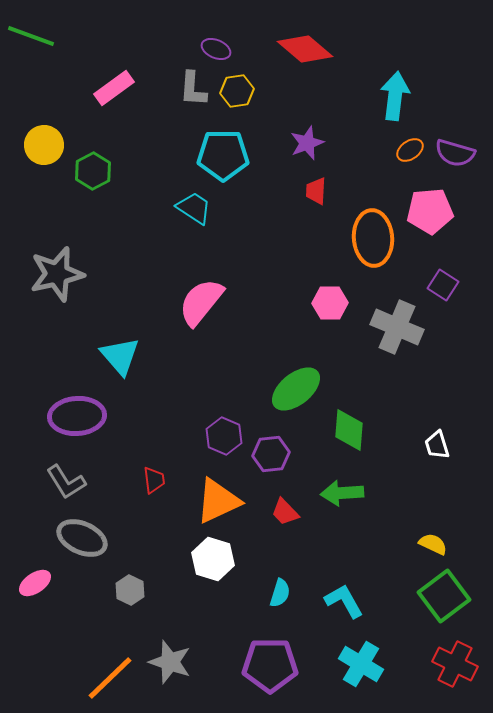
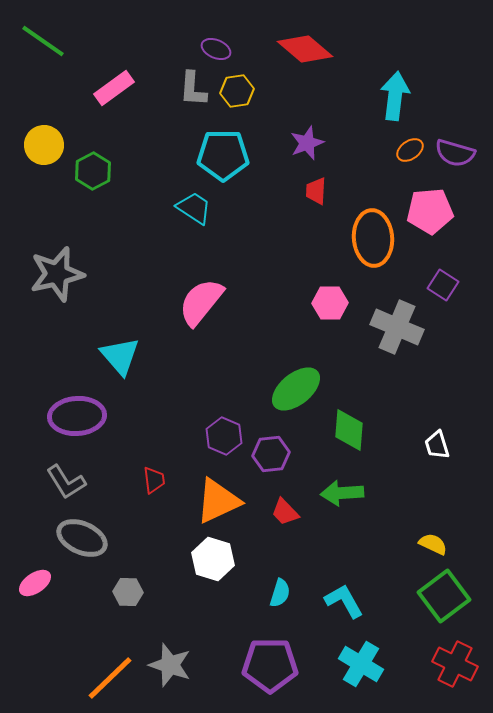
green line at (31, 36): moved 12 px right, 5 px down; rotated 15 degrees clockwise
gray hexagon at (130, 590): moved 2 px left, 2 px down; rotated 24 degrees counterclockwise
gray star at (170, 662): moved 3 px down
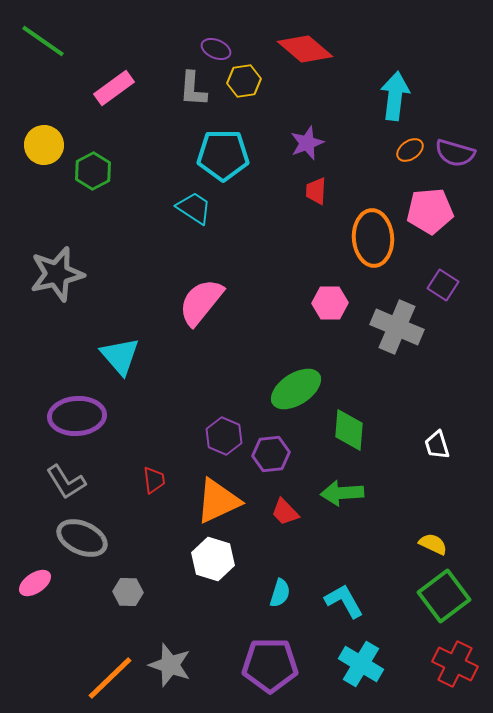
yellow hexagon at (237, 91): moved 7 px right, 10 px up
green ellipse at (296, 389): rotated 6 degrees clockwise
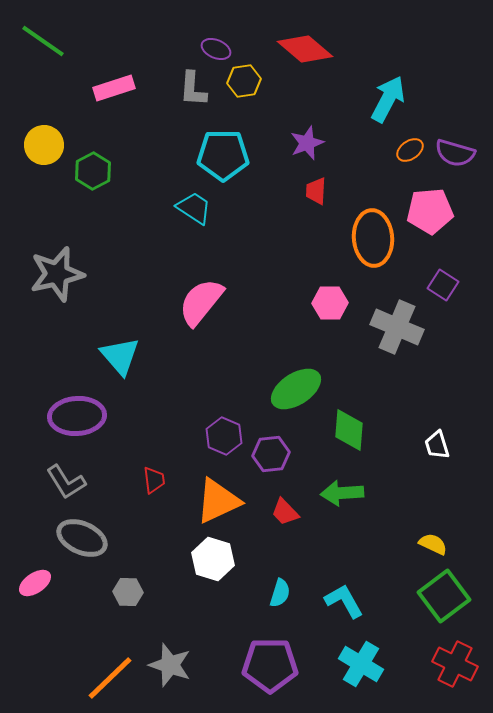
pink rectangle at (114, 88): rotated 18 degrees clockwise
cyan arrow at (395, 96): moved 7 px left, 3 px down; rotated 21 degrees clockwise
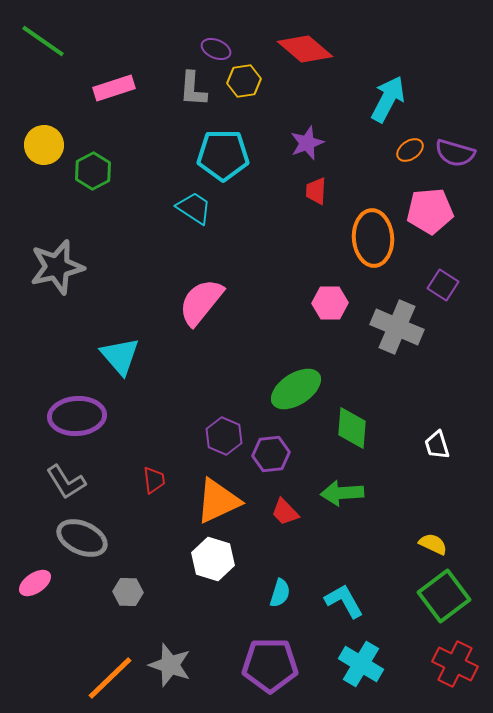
gray star at (57, 274): moved 7 px up
green diamond at (349, 430): moved 3 px right, 2 px up
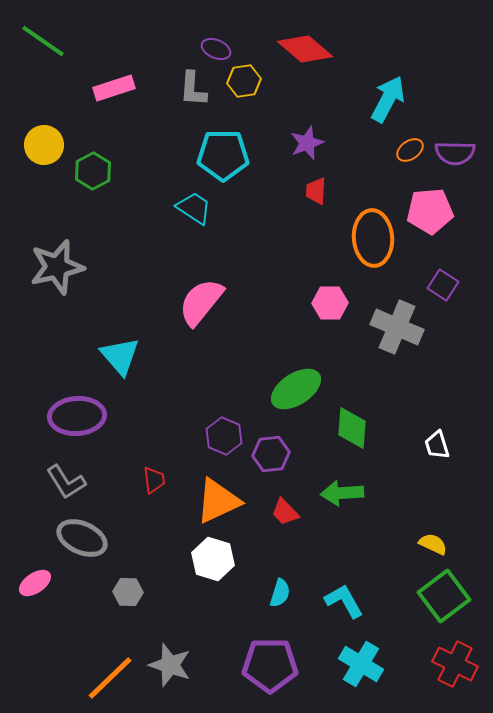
purple semicircle at (455, 153): rotated 15 degrees counterclockwise
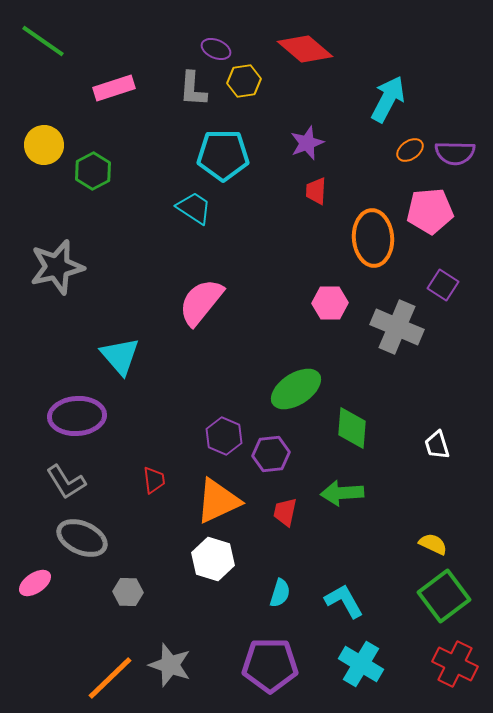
red trapezoid at (285, 512): rotated 56 degrees clockwise
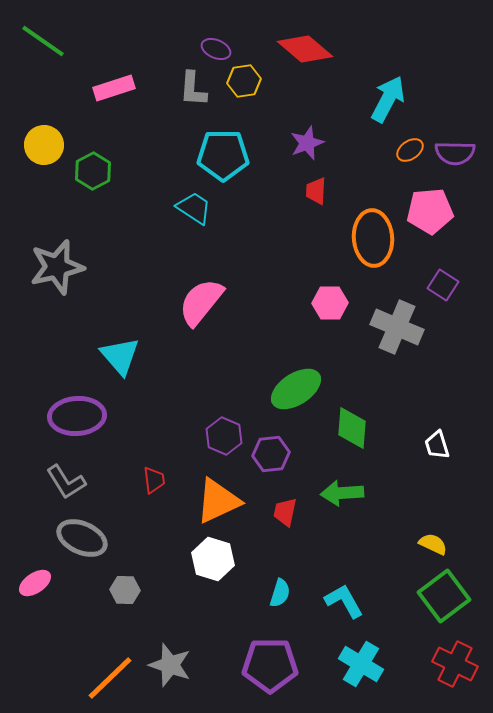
gray hexagon at (128, 592): moved 3 px left, 2 px up
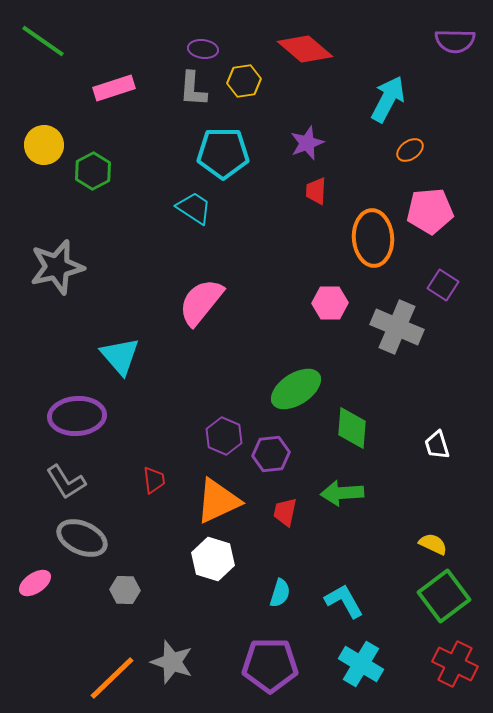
purple ellipse at (216, 49): moved 13 px left; rotated 16 degrees counterclockwise
purple semicircle at (455, 153): moved 112 px up
cyan pentagon at (223, 155): moved 2 px up
gray star at (170, 665): moved 2 px right, 3 px up
orange line at (110, 678): moved 2 px right
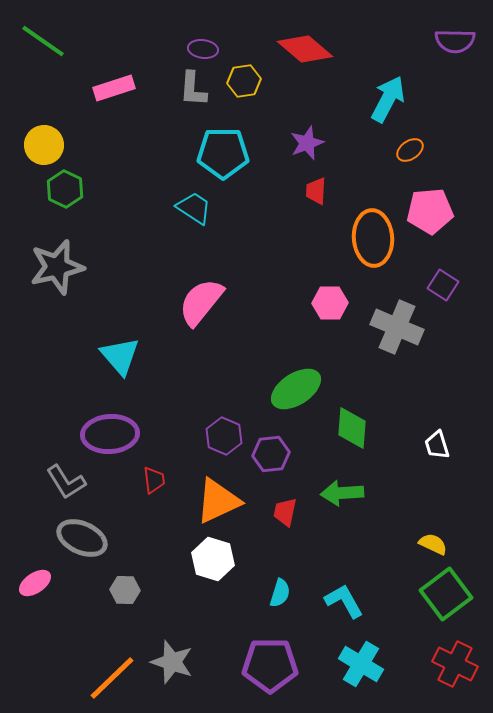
green hexagon at (93, 171): moved 28 px left, 18 px down; rotated 6 degrees counterclockwise
purple ellipse at (77, 416): moved 33 px right, 18 px down
green square at (444, 596): moved 2 px right, 2 px up
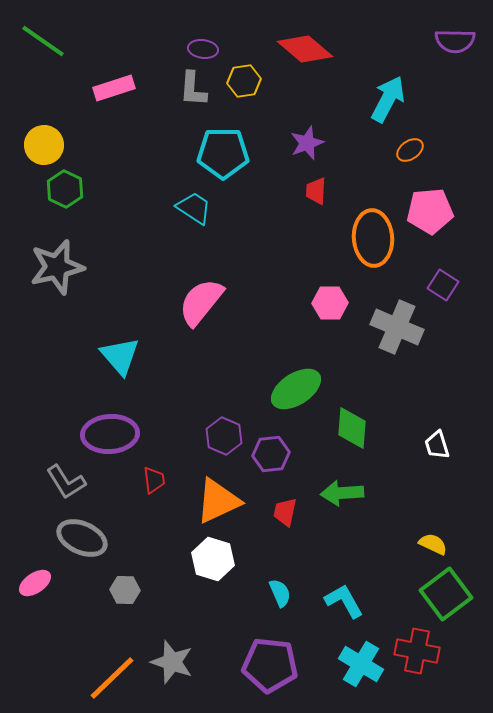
cyan semicircle at (280, 593): rotated 40 degrees counterclockwise
red cross at (455, 664): moved 38 px left, 13 px up; rotated 15 degrees counterclockwise
purple pentagon at (270, 665): rotated 6 degrees clockwise
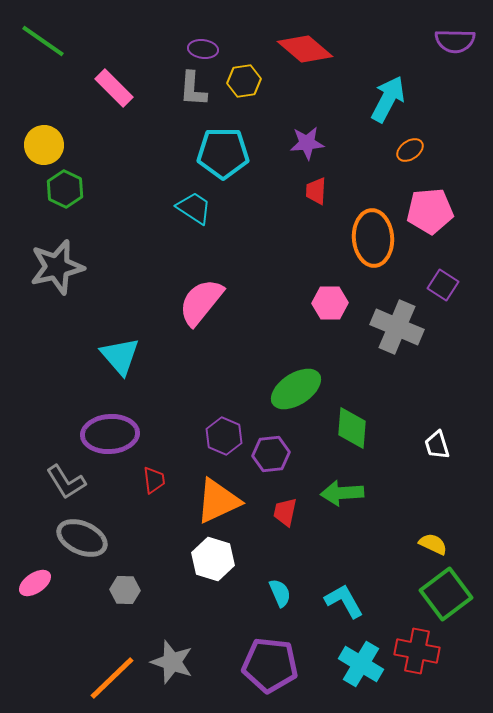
pink rectangle at (114, 88): rotated 63 degrees clockwise
purple star at (307, 143): rotated 16 degrees clockwise
